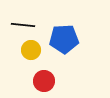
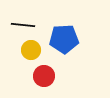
red circle: moved 5 px up
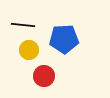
yellow circle: moved 2 px left
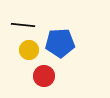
blue pentagon: moved 4 px left, 4 px down
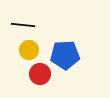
blue pentagon: moved 5 px right, 12 px down
red circle: moved 4 px left, 2 px up
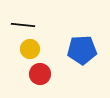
yellow circle: moved 1 px right, 1 px up
blue pentagon: moved 17 px right, 5 px up
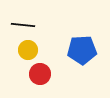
yellow circle: moved 2 px left, 1 px down
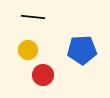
black line: moved 10 px right, 8 px up
red circle: moved 3 px right, 1 px down
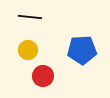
black line: moved 3 px left
red circle: moved 1 px down
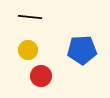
red circle: moved 2 px left
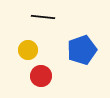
black line: moved 13 px right
blue pentagon: rotated 16 degrees counterclockwise
